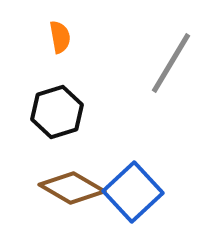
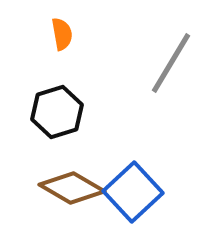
orange semicircle: moved 2 px right, 3 px up
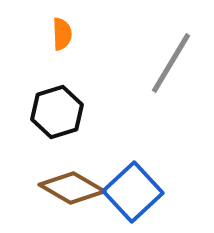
orange semicircle: rotated 8 degrees clockwise
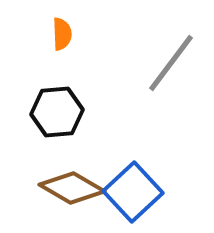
gray line: rotated 6 degrees clockwise
black hexagon: rotated 12 degrees clockwise
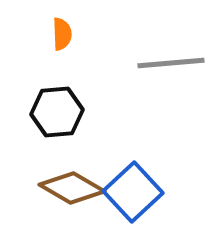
gray line: rotated 48 degrees clockwise
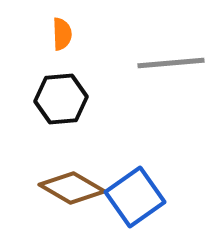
black hexagon: moved 4 px right, 13 px up
blue square: moved 2 px right, 5 px down; rotated 8 degrees clockwise
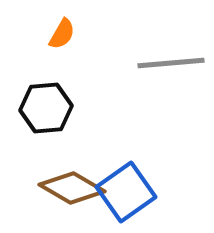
orange semicircle: rotated 32 degrees clockwise
black hexagon: moved 15 px left, 9 px down
blue square: moved 9 px left, 5 px up
